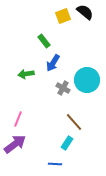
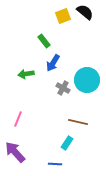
brown line: moved 4 px right; rotated 36 degrees counterclockwise
purple arrow: moved 8 px down; rotated 95 degrees counterclockwise
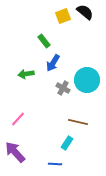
pink line: rotated 21 degrees clockwise
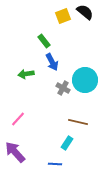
blue arrow: moved 1 px left, 1 px up; rotated 60 degrees counterclockwise
cyan circle: moved 2 px left
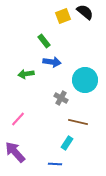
blue arrow: rotated 54 degrees counterclockwise
gray cross: moved 2 px left, 10 px down
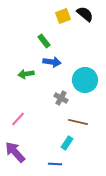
black semicircle: moved 2 px down
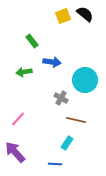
green rectangle: moved 12 px left
green arrow: moved 2 px left, 2 px up
brown line: moved 2 px left, 2 px up
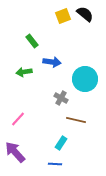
cyan circle: moved 1 px up
cyan rectangle: moved 6 px left
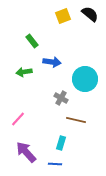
black semicircle: moved 5 px right
cyan rectangle: rotated 16 degrees counterclockwise
purple arrow: moved 11 px right
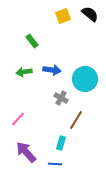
blue arrow: moved 8 px down
brown line: rotated 72 degrees counterclockwise
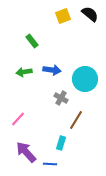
blue line: moved 5 px left
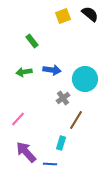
gray cross: moved 2 px right; rotated 24 degrees clockwise
